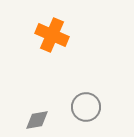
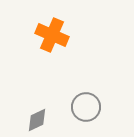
gray diamond: rotated 15 degrees counterclockwise
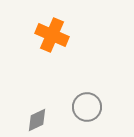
gray circle: moved 1 px right
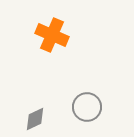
gray diamond: moved 2 px left, 1 px up
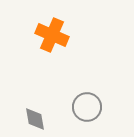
gray diamond: rotated 75 degrees counterclockwise
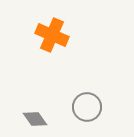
gray diamond: rotated 25 degrees counterclockwise
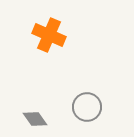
orange cross: moved 3 px left
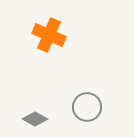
gray diamond: rotated 25 degrees counterclockwise
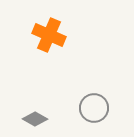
gray circle: moved 7 px right, 1 px down
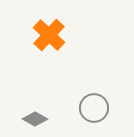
orange cross: rotated 20 degrees clockwise
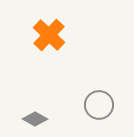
gray circle: moved 5 px right, 3 px up
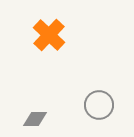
gray diamond: rotated 30 degrees counterclockwise
